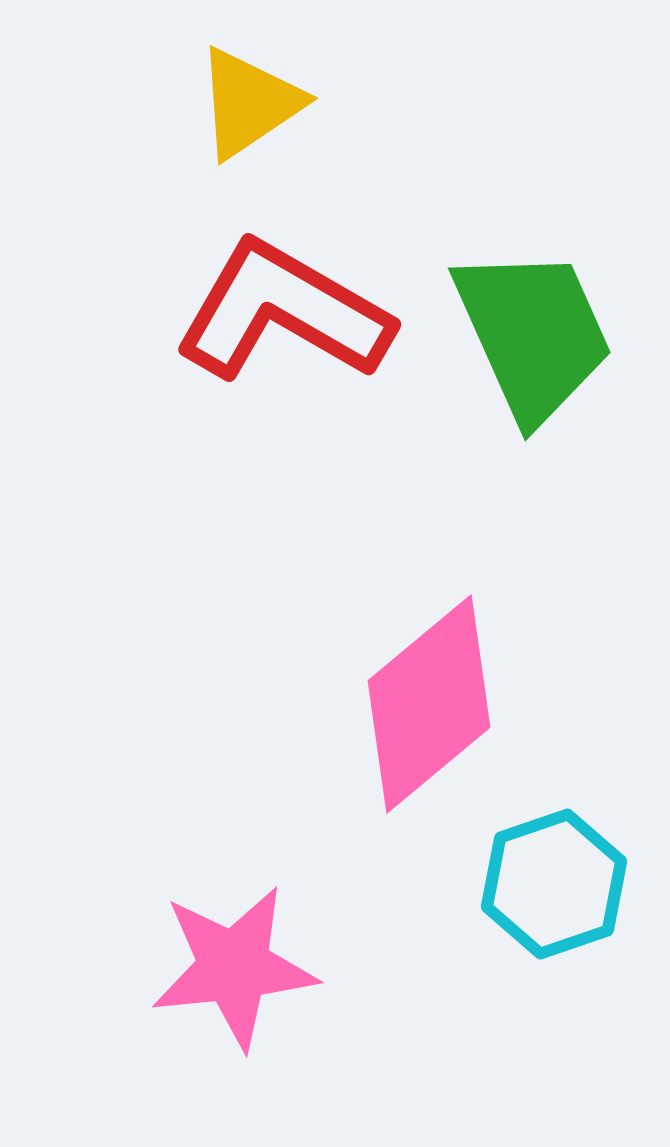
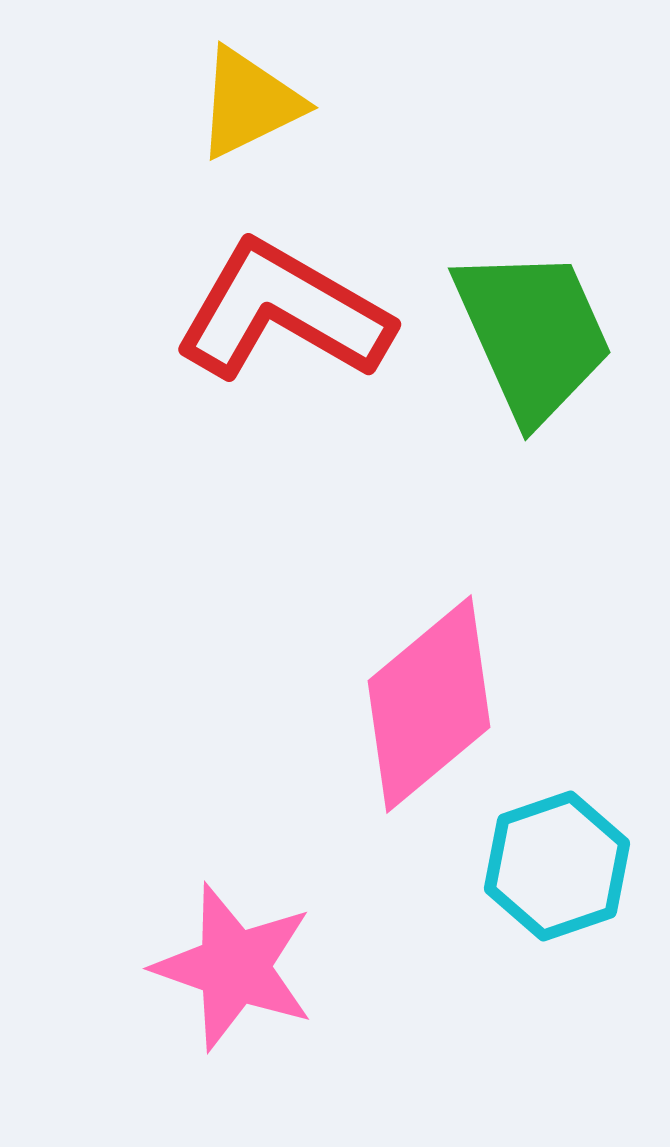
yellow triangle: rotated 8 degrees clockwise
cyan hexagon: moved 3 px right, 18 px up
pink star: rotated 25 degrees clockwise
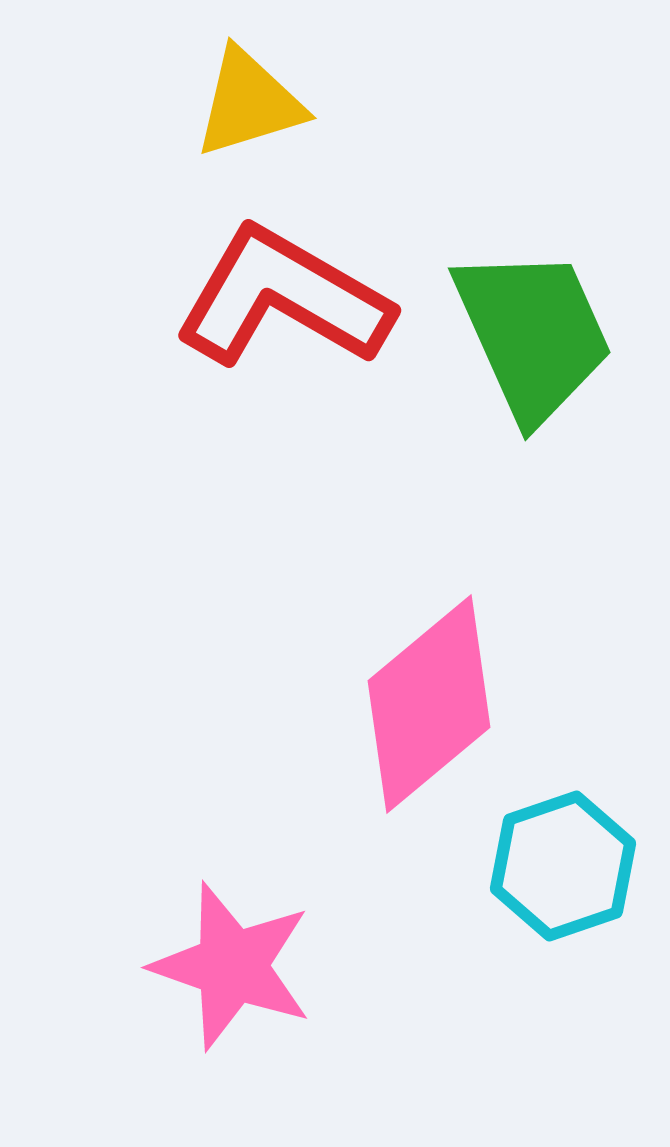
yellow triangle: rotated 9 degrees clockwise
red L-shape: moved 14 px up
cyan hexagon: moved 6 px right
pink star: moved 2 px left, 1 px up
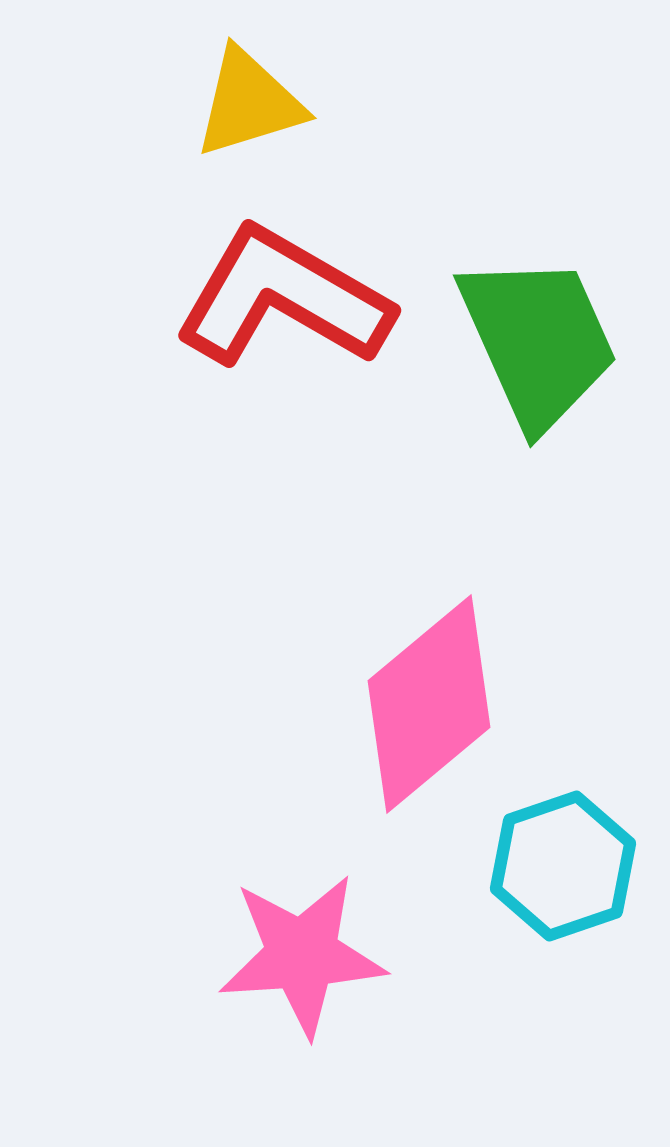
green trapezoid: moved 5 px right, 7 px down
pink star: moved 70 px right, 11 px up; rotated 23 degrees counterclockwise
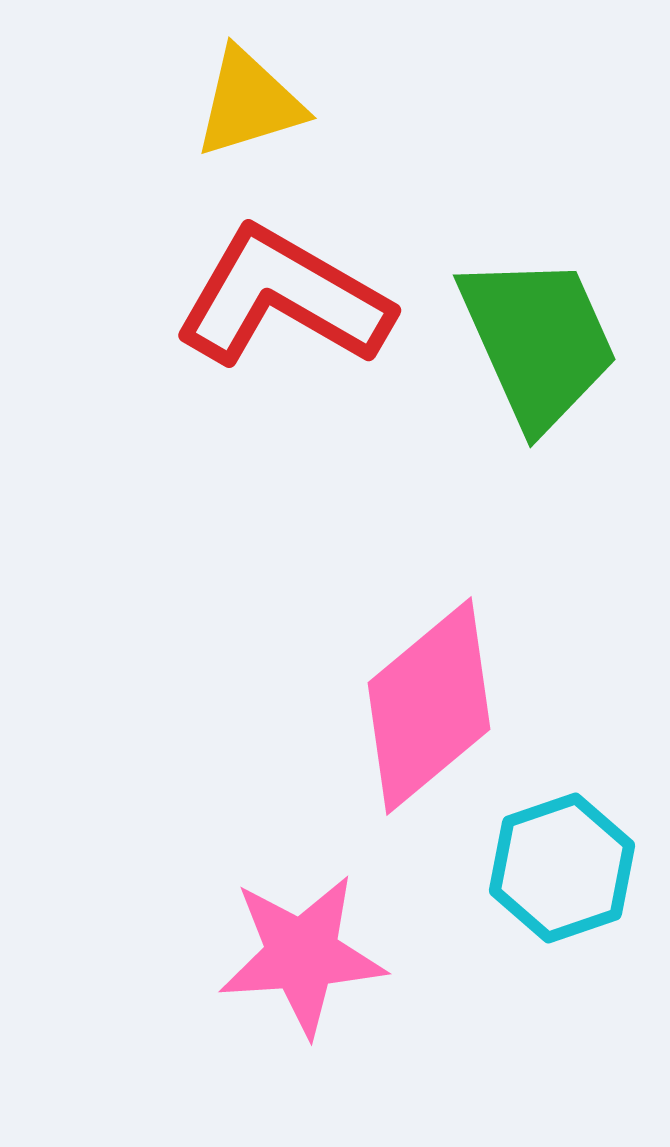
pink diamond: moved 2 px down
cyan hexagon: moved 1 px left, 2 px down
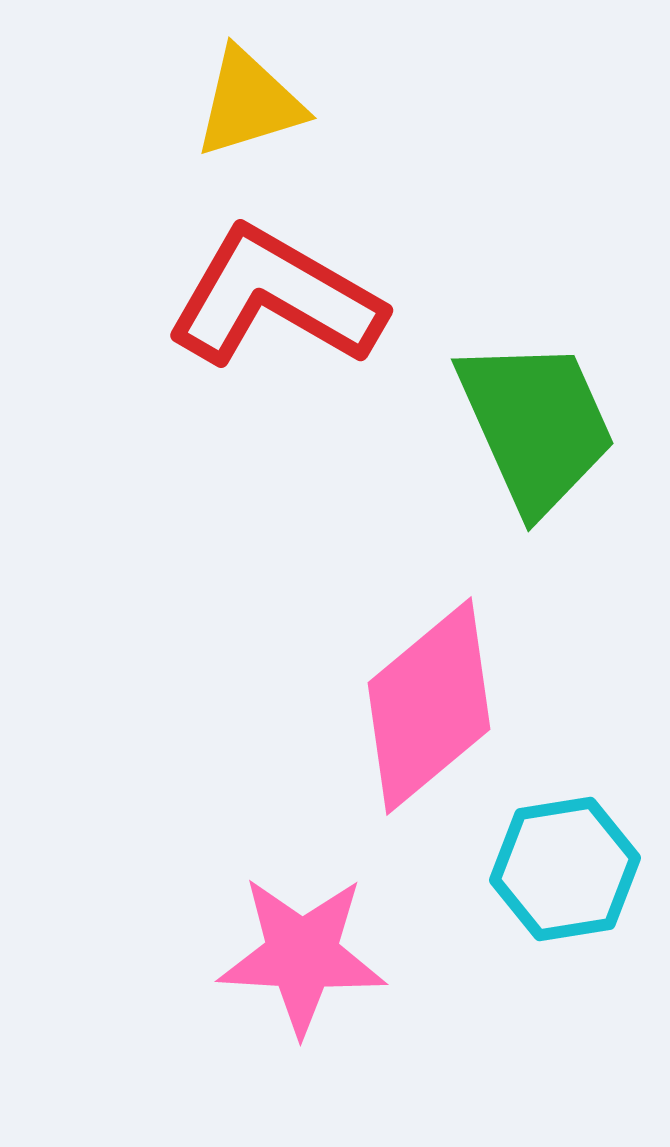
red L-shape: moved 8 px left
green trapezoid: moved 2 px left, 84 px down
cyan hexagon: moved 3 px right, 1 px down; rotated 10 degrees clockwise
pink star: rotated 7 degrees clockwise
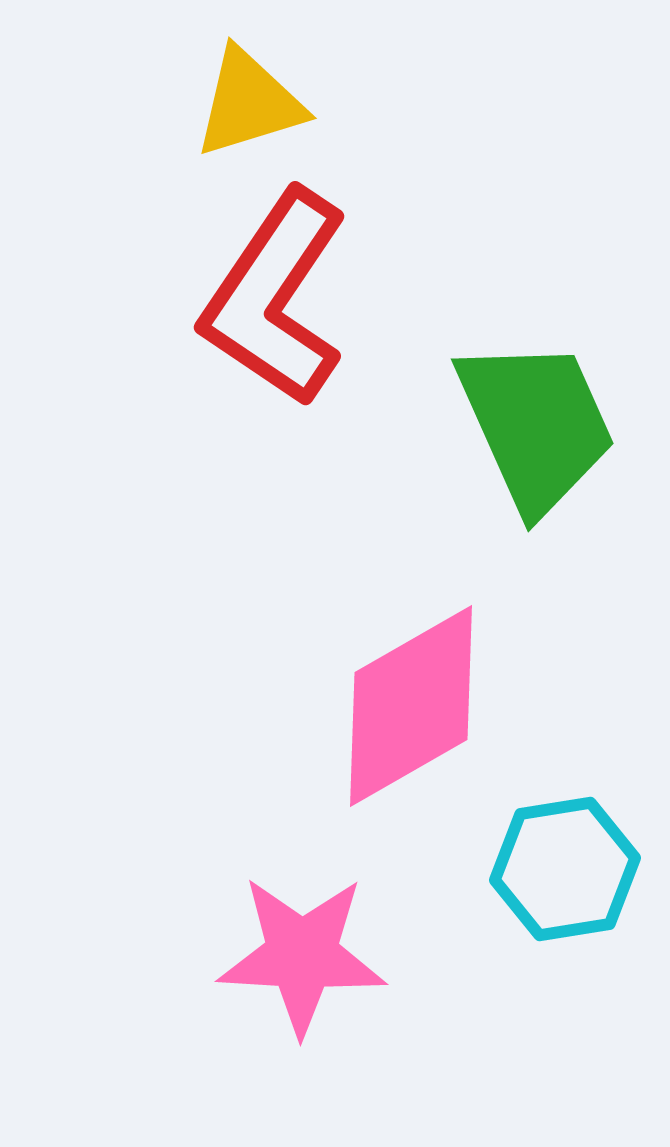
red L-shape: rotated 86 degrees counterclockwise
pink diamond: moved 18 px left; rotated 10 degrees clockwise
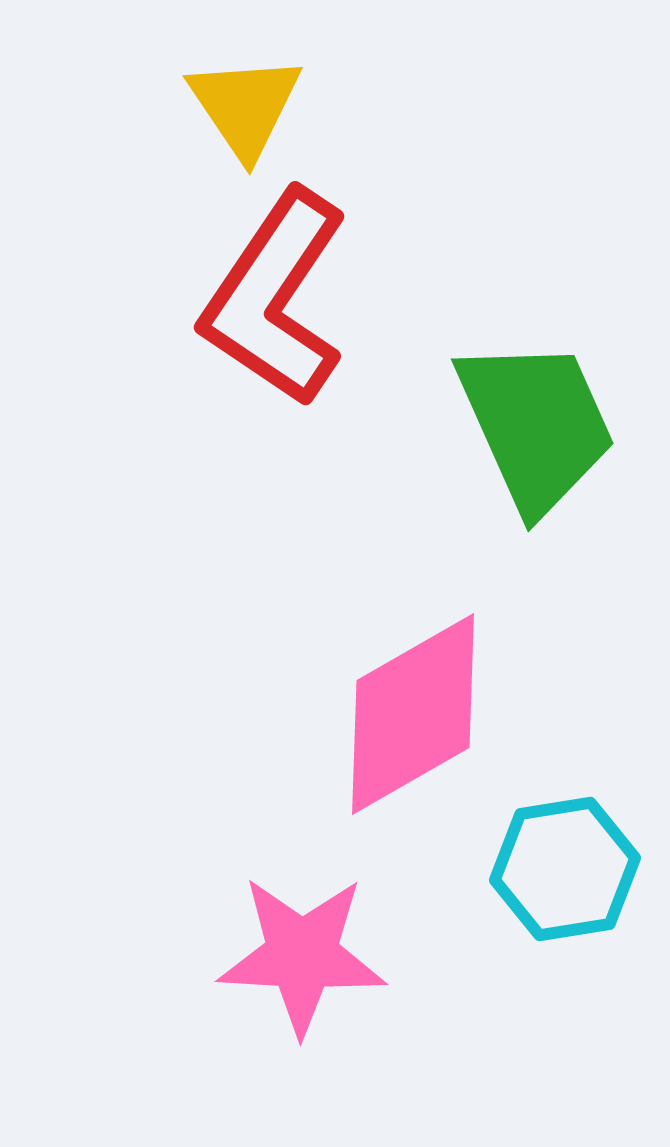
yellow triangle: moved 4 px left, 3 px down; rotated 47 degrees counterclockwise
pink diamond: moved 2 px right, 8 px down
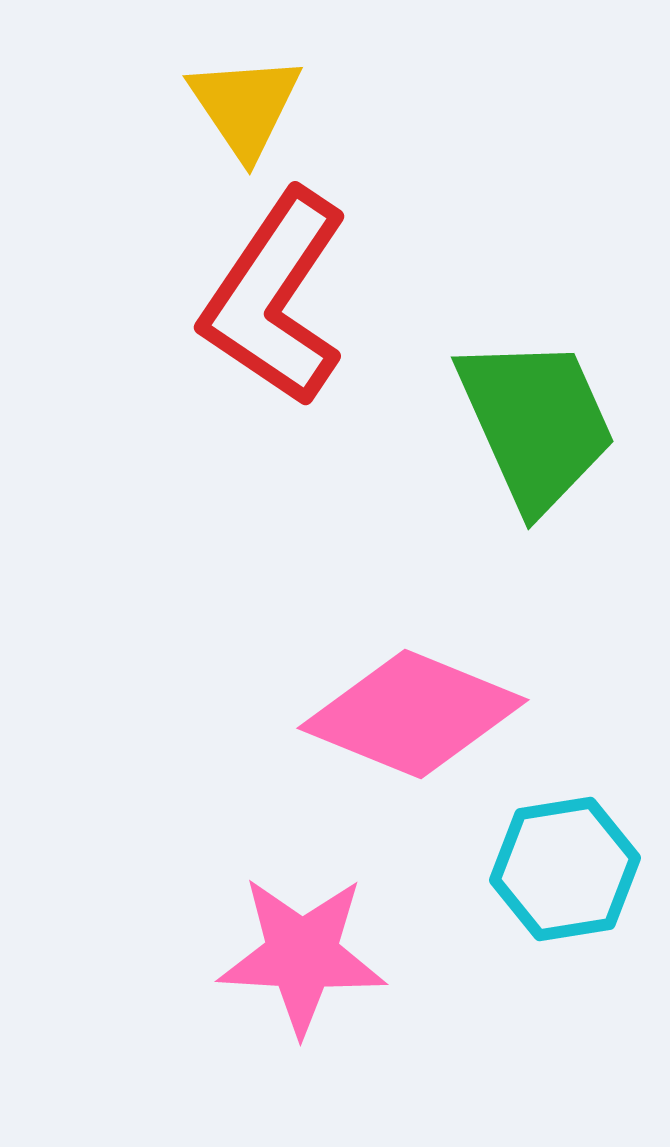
green trapezoid: moved 2 px up
pink diamond: rotated 52 degrees clockwise
